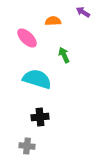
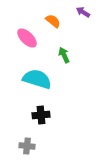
orange semicircle: rotated 42 degrees clockwise
black cross: moved 1 px right, 2 px up
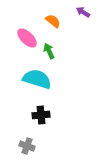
green arrow: moved 15 px left, 4 px up
gray cross: rotated 14 degrees clockwise
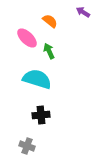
orange semicircle: moved 3 px left
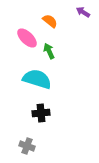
black cross: moved 2 px up
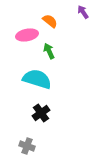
purple arrow: rotated 24 degrees clockwise
pink ellipse: moved 3 px up; rotated 55 degrees counterclockwise
black cross: rotated 30 degrees counterclockwise
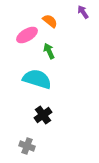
pink ellipse: rotated 20 degrees counterclockwise
black cross: moved 2 px right, 2 px down
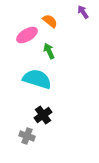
gray cross: moved 10 px up
